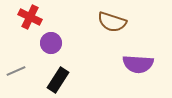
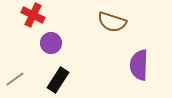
red cross: moved 3 px right, 2 px up
purple semicircle: moved 1 px right, 1 px down; rotated 88 degrees clockwise
gray line: moved 1 px left, 8 px down; rotated 12 degrees counterclockwise
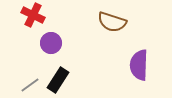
gray line: moved 15 px right, 6 px down
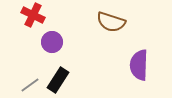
brown semicircle: moved 1 px left
purple circle: moved 1 px right, 1 px up
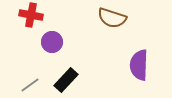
red cross: moved 2 px left; rotated 15 degrees counterclockwise
brown semicircle: moved 1 px right, 4 px up
black rectangle: moved 8 px right; rotated 10 degrees clockwise
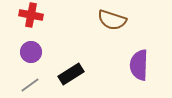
brown semicircle: moved 2 px down
purple circle: moved 21 px left, 10 px down
black rectangle: moved 5 px right, 6 px up; rotated 15 degrees clockwise
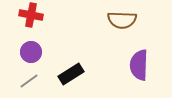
brown semicircle: moved 10 px right; rotated 16 degrees counterclockwise
gray line: moved 1 px left, 4 px up
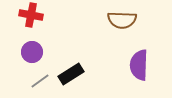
purple circle: moved 1 px right
gray line: moved 11 px right
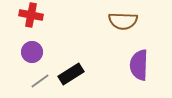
brown semicircle: moved 1 px right, 1 px down
